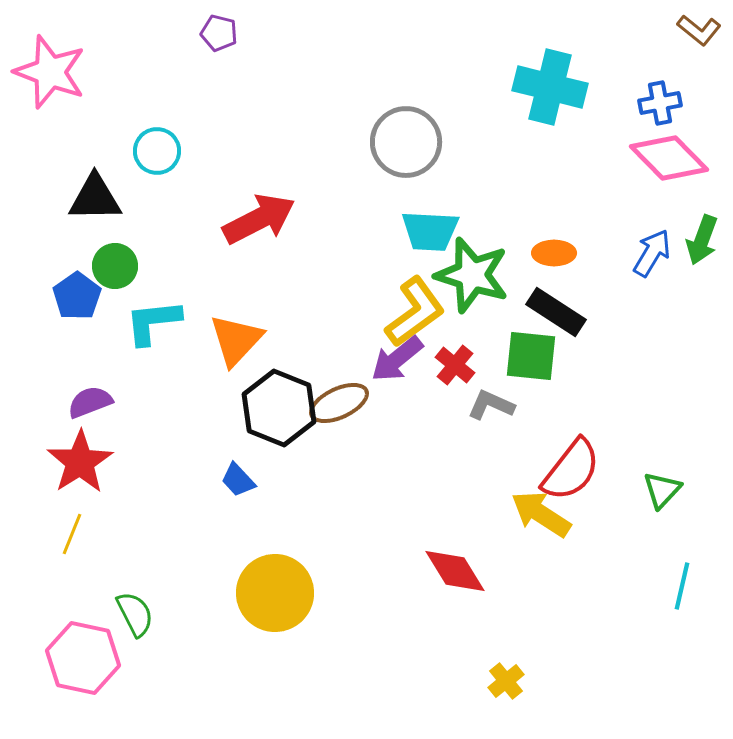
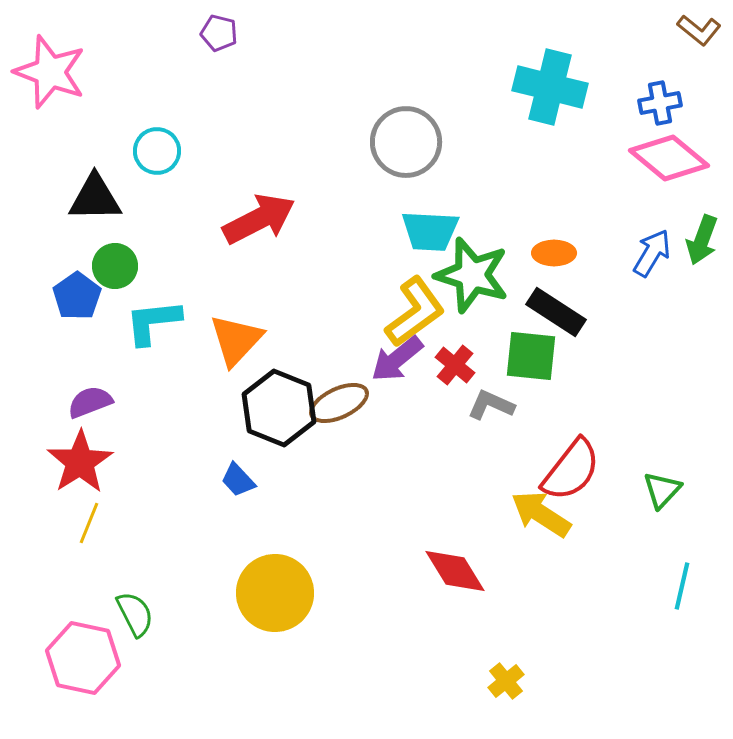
pink diamond: rotated 6 degrees counterclockwise
yellow line: moved 17 px right, 11 px up
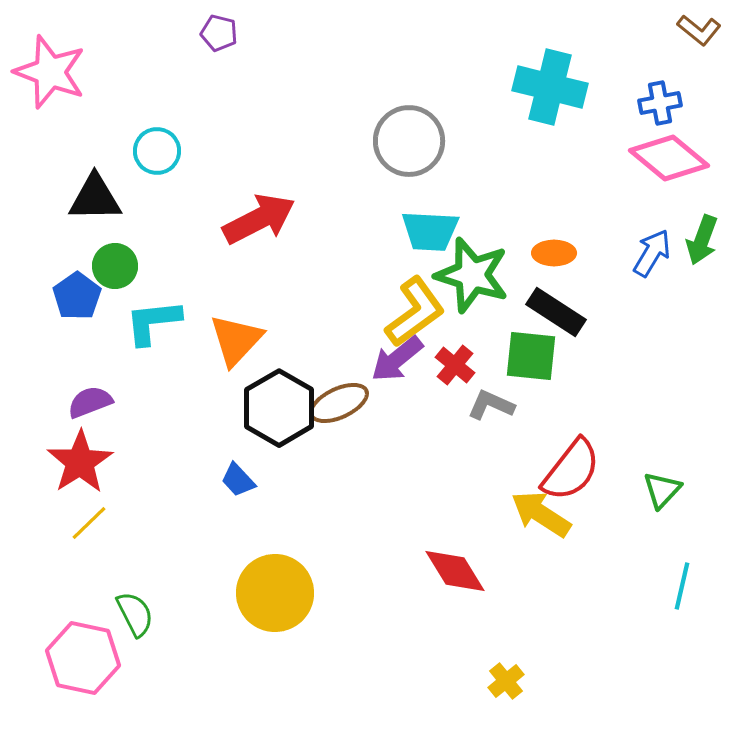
gray circle: moved 3 px right, 1 px up
black hexagon: rotated 8 degrees clockwise
yellow line: rotated 24 degrees clockwise
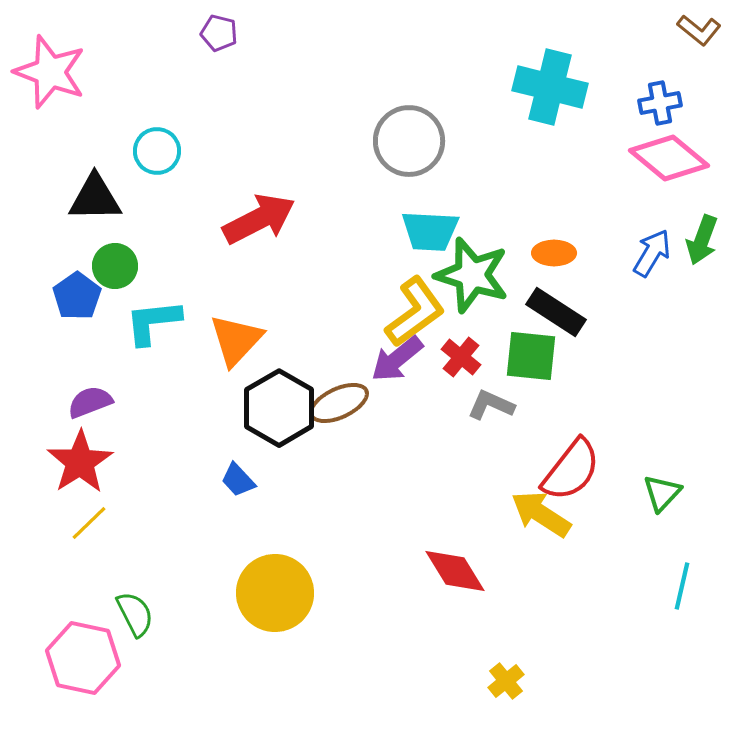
red cross: moved 6 px right, 8 px up
green triangle: moved 3 px down
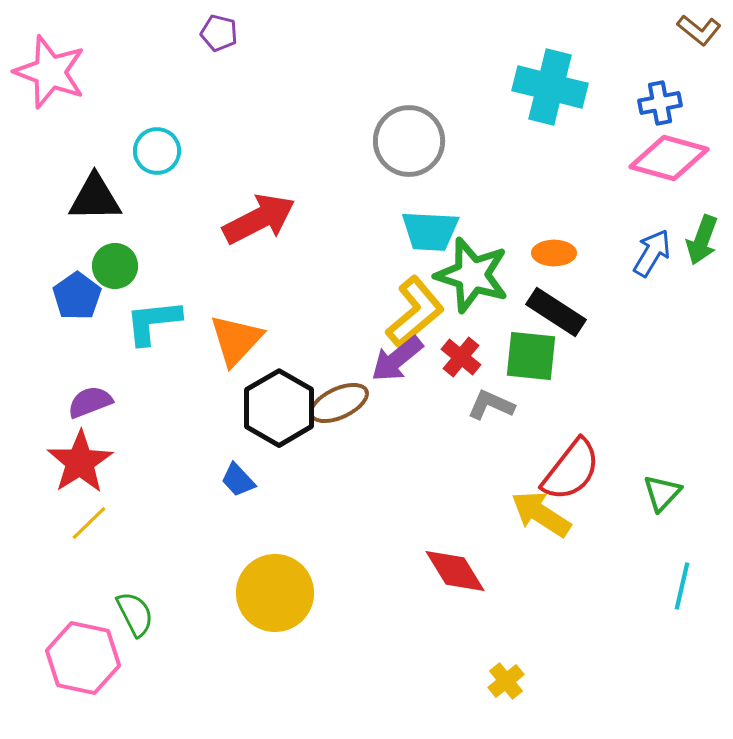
pink diamond: rotated 24 degrees counterclockwise
yellow L-shape: rotated 4 degrees counterclockwise
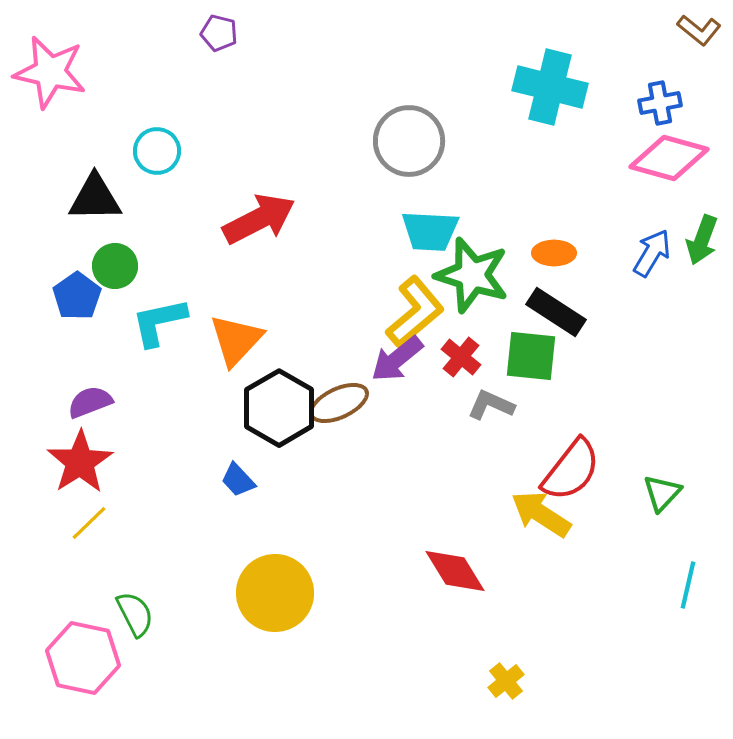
pink star: rotated 8 degrees counterclockwise
cyan L-shape: moved 6 px right; rotated 6 degrees counterclockwise
cyan line: moved 6 px right, 1 px up
